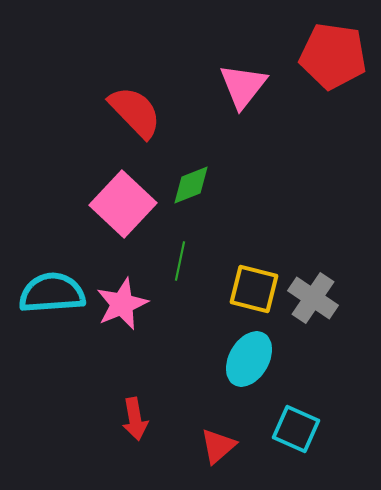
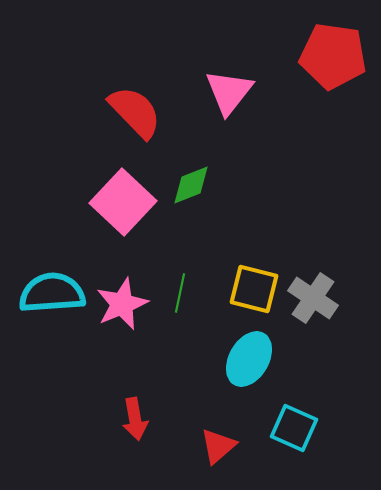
pink triangle: moved 14 px left, 6 px down
pink square: moved 2 px up
green line: moved 32 px down
cyan square: moved 2 px left, 1 px up
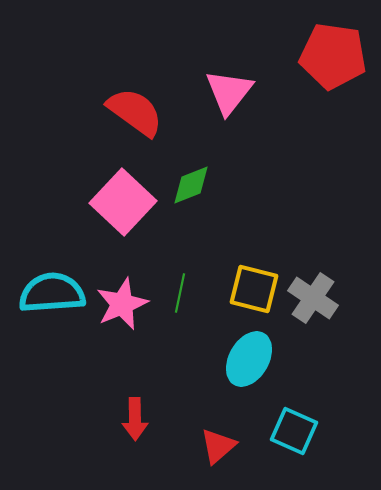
red semicircle: rotated 10 degrees counterclockwise
red arrow: rotated 9 degrees clockwise
cyan square: moved 3 px down
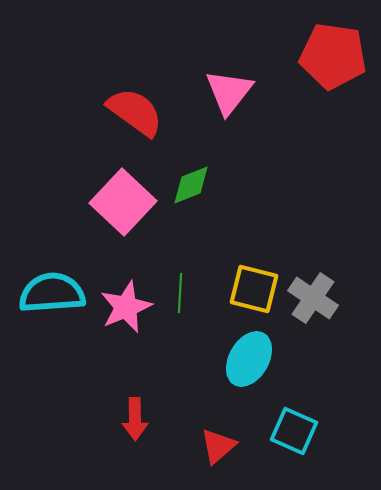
green line: rotated 9 degrees counterclockwise
pink star: moved 4 px right, 3 px down
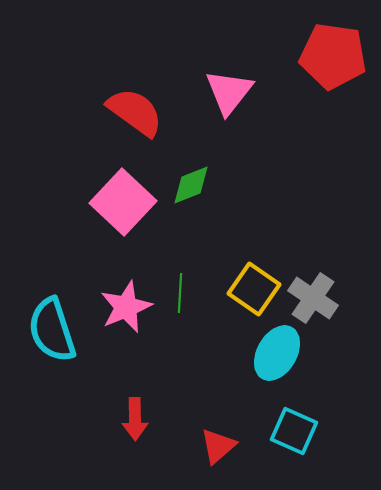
yellow square: rotated 21 degrees clockwise
cyan semicircle: moved 37 px down; rotated 104 degrees counterclockwise
cyan ellipse: moved 28 px right, 6 px up
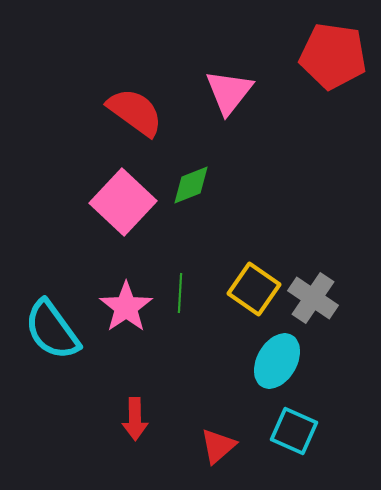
pink star: rotated 12 degrees counterclockwise
cyan semicircle: rotated 18 degrees counterclockwise
cyan ellipse: moved 8 px down
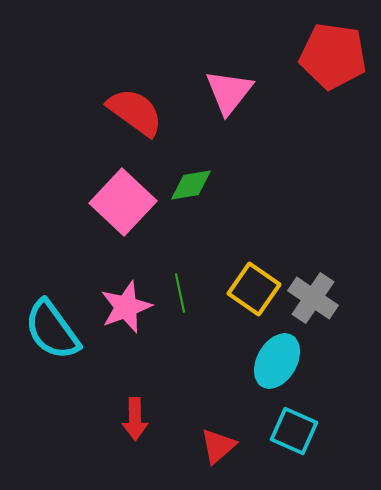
green diamond: rotated 12 degrees clockwise
green line: rotated 15 degrees counterclockwise
pink star: rotated 14 degrees clockwise
